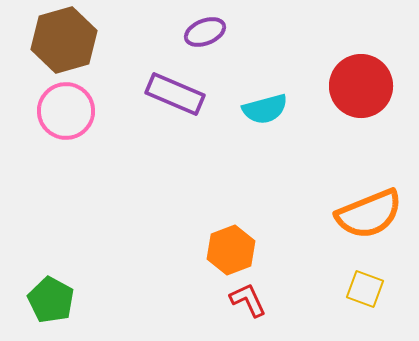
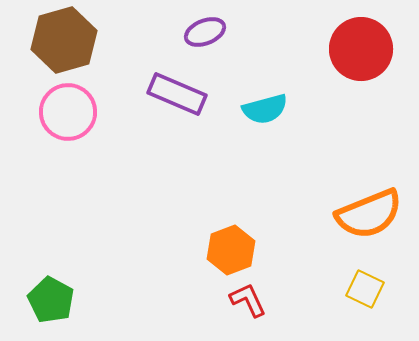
red circle: moved 37 px up
purple rectangle: moved 2 px right
pink circle: moved 2 px right, 1 px down
yellow square: rotated 6 degrees clockwise
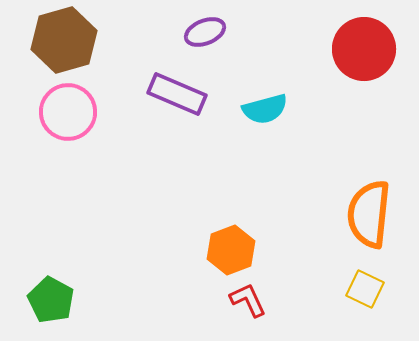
red circle: moved 3 px right
orange semicircle: rotated 118 degrees clockwise
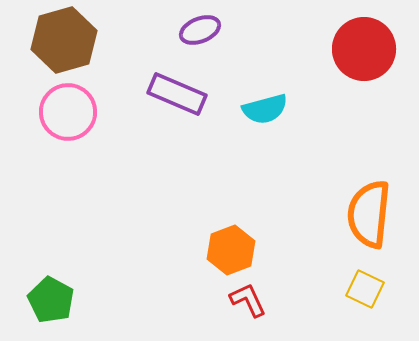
purple ellipse: moved 5 px left, 2 px up
